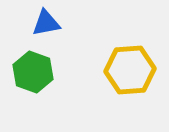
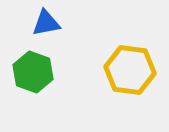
yellow hexagon: rotated 12 degrees clockwise
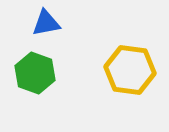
green hexagon: moved 2 px right, 1 px down
